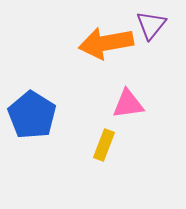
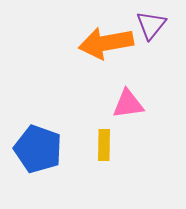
blue pentagon: moved 6 px right, 34 px down; rotated 12 degrees counterclockwise
yellow rectangle: rotated 20 degrees counterclockwise
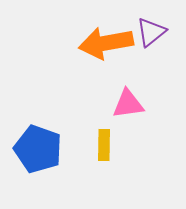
purple triangle: moved 7 px down; rotated 12 degrees clockwise
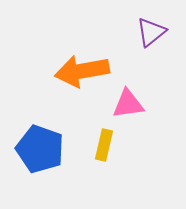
orange arrow: moved 24 px left, 28 px down
yellow rectangle: rotated 12 degrees clockwise
blue pentagon: moved 2 px right
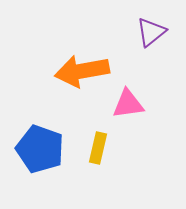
yellow rectangle: moved 6 px left, 3 px down
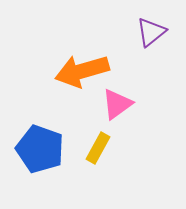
orange arrow: rotated 6 degrees counterclockwise
pink triangle: moved 11 px left; rotated 28 degrees counterclockwise
yellow rectangle: rotated 16 degrees clockwise
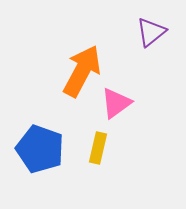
orange arrow: rotated 134 degrees clockwise
pink triangle: moved 1 px left, 1 px up
yellow rectangle: rotated 16 degrees counterclockwise
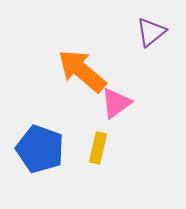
orange arrow: rotated 78 degrees counterclockwise
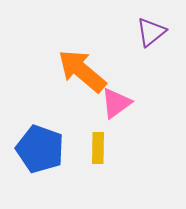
yellow rectangle: rotated 12 degrees counterclockwise
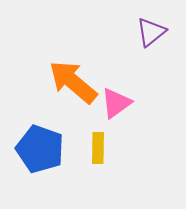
orange arrow: moved 9 px left, 11 px down
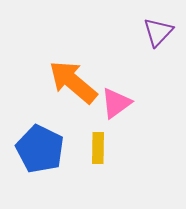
purple triangle: moved 7 px right; rotated 8 degrees counterclockwise
blue pentagon: rotated 6 degrees clockwise
